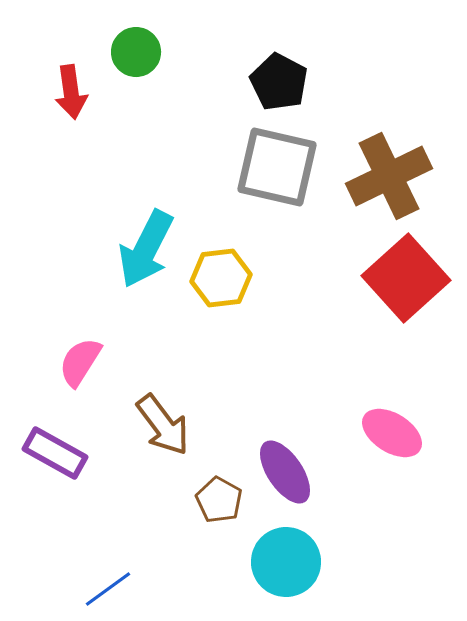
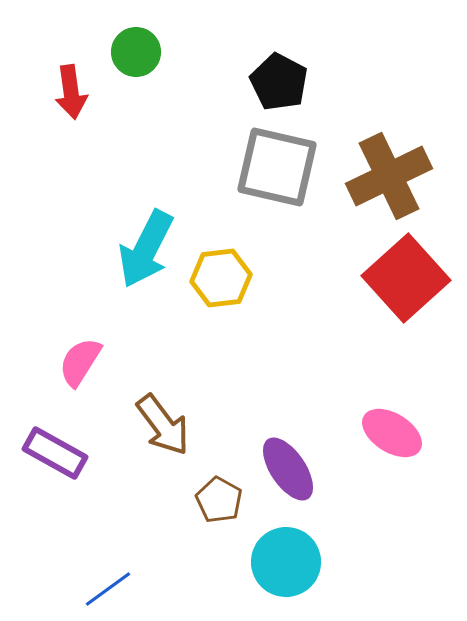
purple ellipse: moved 3 px right, 3 px up
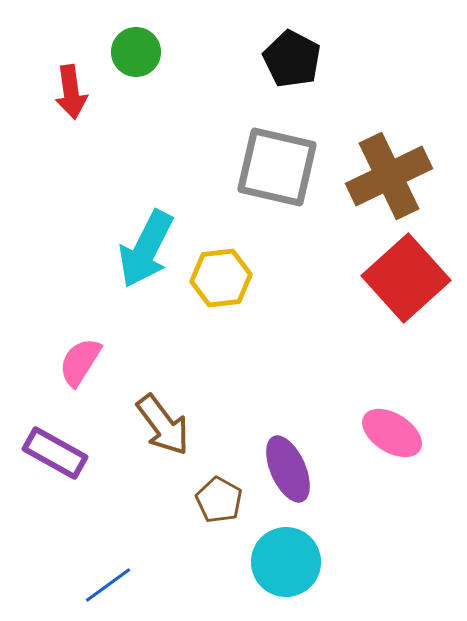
black pentagon: moved 13 px right, 23 px up
purple ellipse: rotated 10 degrees clockwise
blue line: moved 4 px up
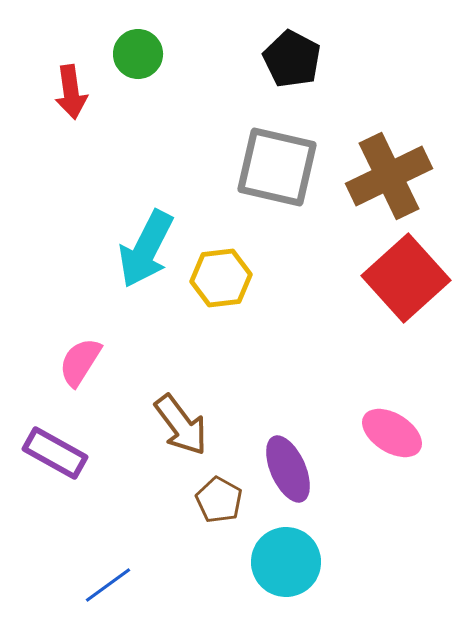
green circle: moved 2 px right, 2 px down
brown arrow: moved 18 px right
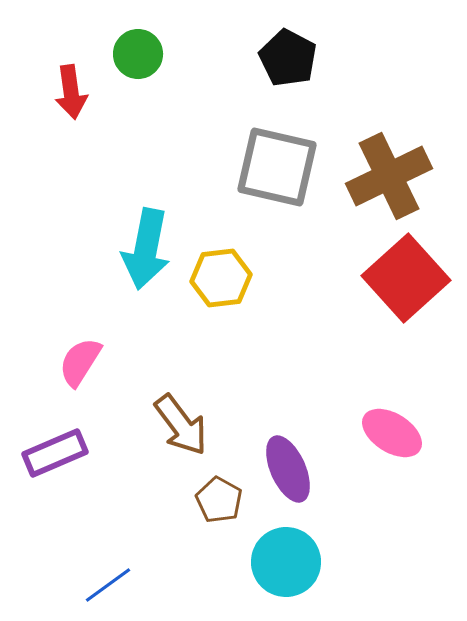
black pentagon: moved 4 px left, 1 px up
cyan arrow: rotated 16 degrees counterclockwise
purple rectangle: rotated 52 degrees counterclockwise
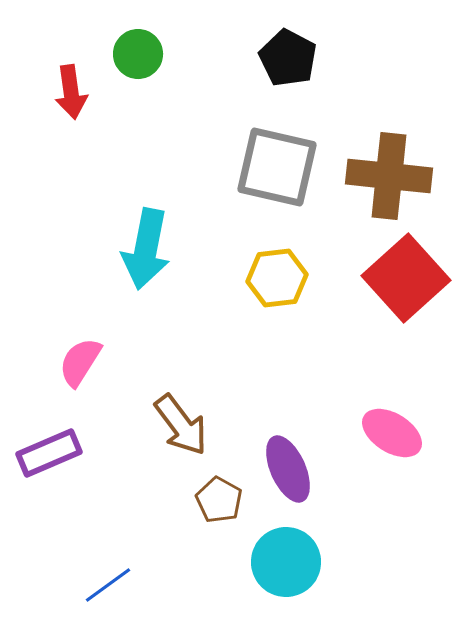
brown cross: rotated 32 degrees clockwise
yellow hexagon: moved 56 px right
purple rectangle: moved 6 px left
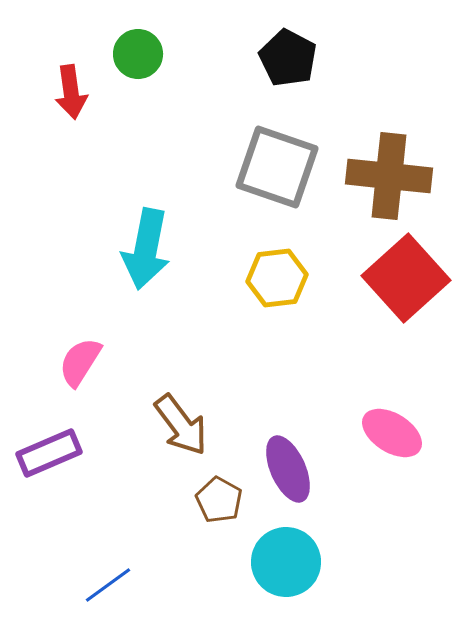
gray square: rotated 6 degrees clockwise
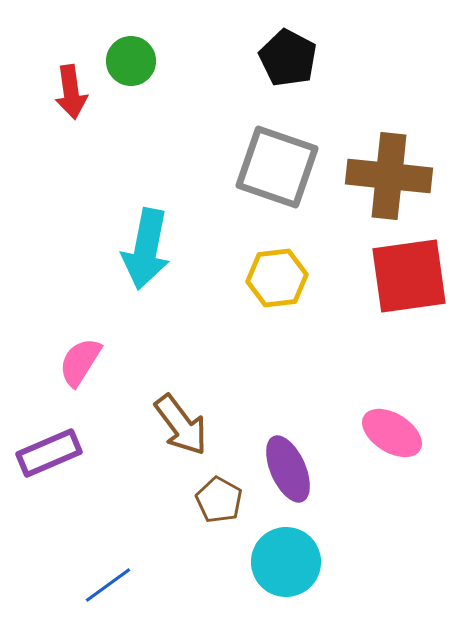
green circle: moved 7 px left, 7 px down
red square: moved 3 px right, 2 px up; rotated 34 degrees clockwise
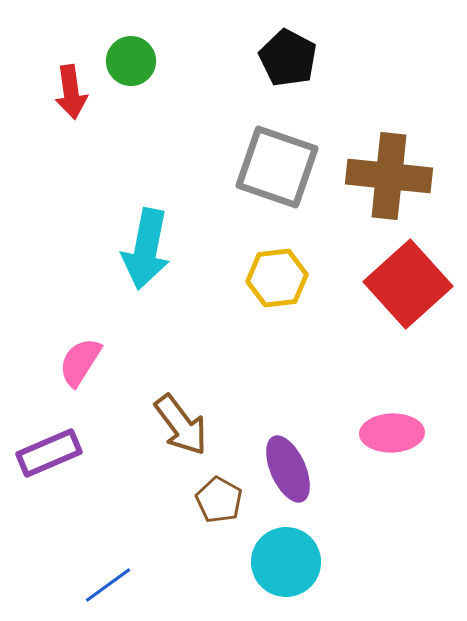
red square: moved 1 px left, 8 px down; rotated 34 degrees counterclockwise
pink ellipse: rotated 34 degrees counterclockwise
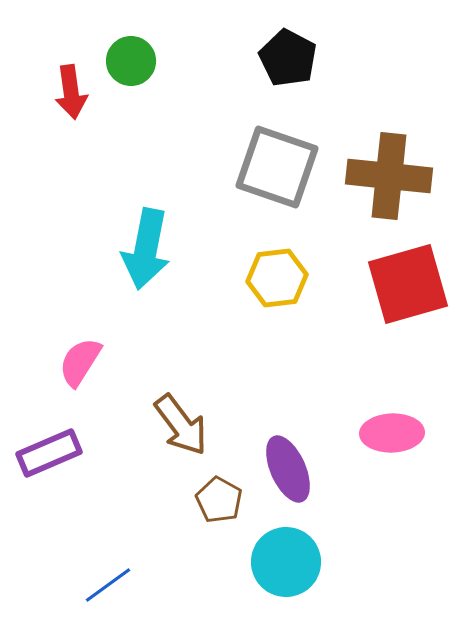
red square: rotated 26 degrees clockwise
